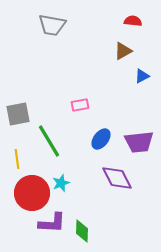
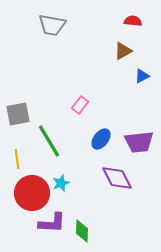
pink rectangle: rotated 42 degrees counterclockwise
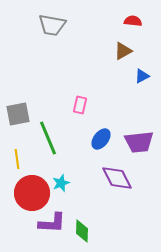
pink rectangle: rotated 24 degrees counterclockwise
green line: moved 1 px left, 3 px up; rotated 8 degrees clockwise
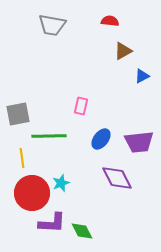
red semicircle: moved 23 px left
pink rectangle: moved 1 px right, 1 px down
green line: moved 1 px right, 2 px up; rotated 68 degrees counterclockwise
yellow line: moved 5 px right, 1 px up
green diamond: rotated 30 degrees counterclockwise
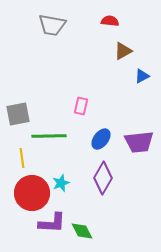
purple diamond: moved 14 px left; rotated 56 degrees clockwise
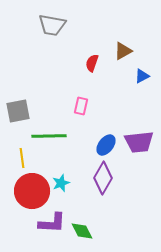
red semicircle: moved 18 px left, 42 px down; rotated 78 degrees counterclockwise
gray square: moved 3 px up
blue ellipse: moved 5 px right, 6 px down
red circle: moved 2 px up
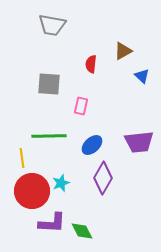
red semicircle: moved 1 px left, 1 px down; rotated 12 degrees counterclockwise
blue triangle: rotated 49 degrees counterclockwise
gray square: moved 31 px right, 27 px up; rotated 15 degrees clockwise
blue ellipse: moved 14 px left; rotated 10 degrees clockwise
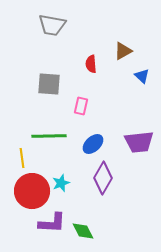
red semicircle: rotated 12 degrees counterclockwise
blue ellipse: moved 1 px right, 1 px up
green diamond: moved 1 px right
